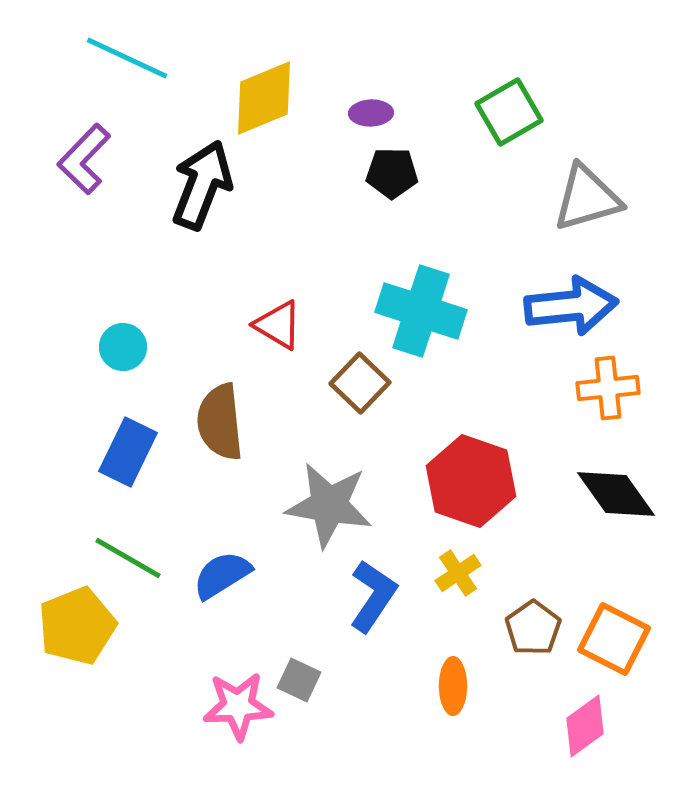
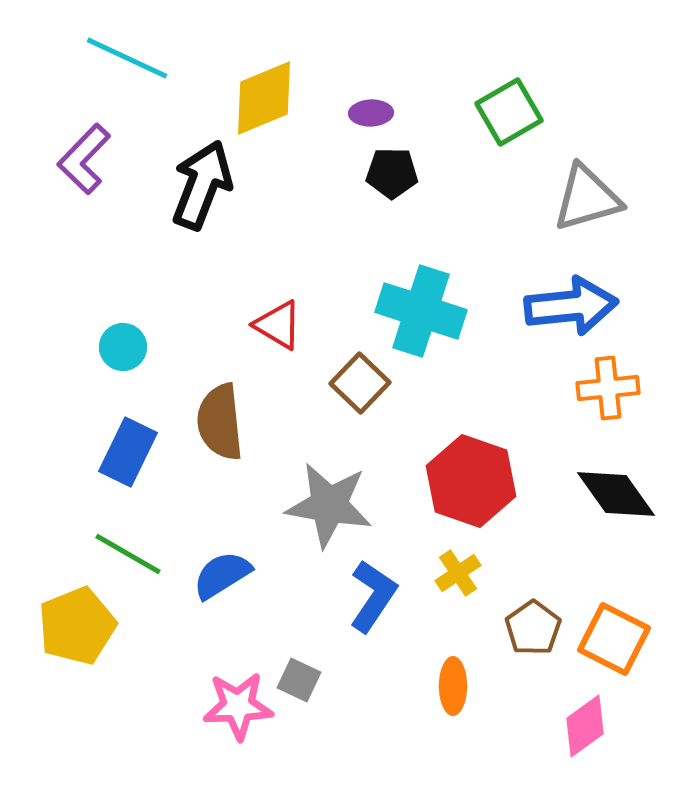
green line: moved 4 px up
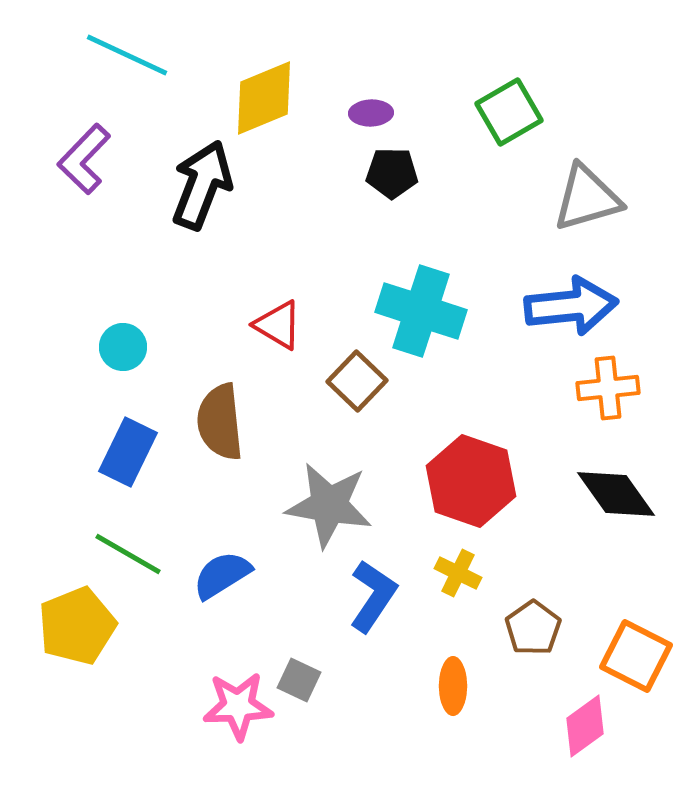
cyan line: moved 3 px up
brown square: moved 3 px left, 2 px up
yellow cross: rotated 30 degrees counterclockwise
orange square: moved 22 px right, 17 px down
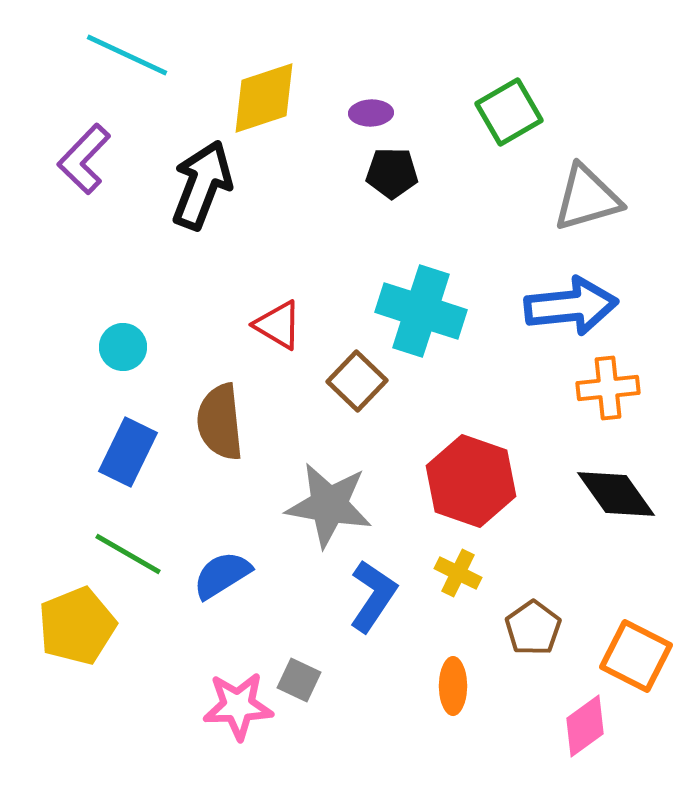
yellow diamond: rotated 4 degrees clockwise
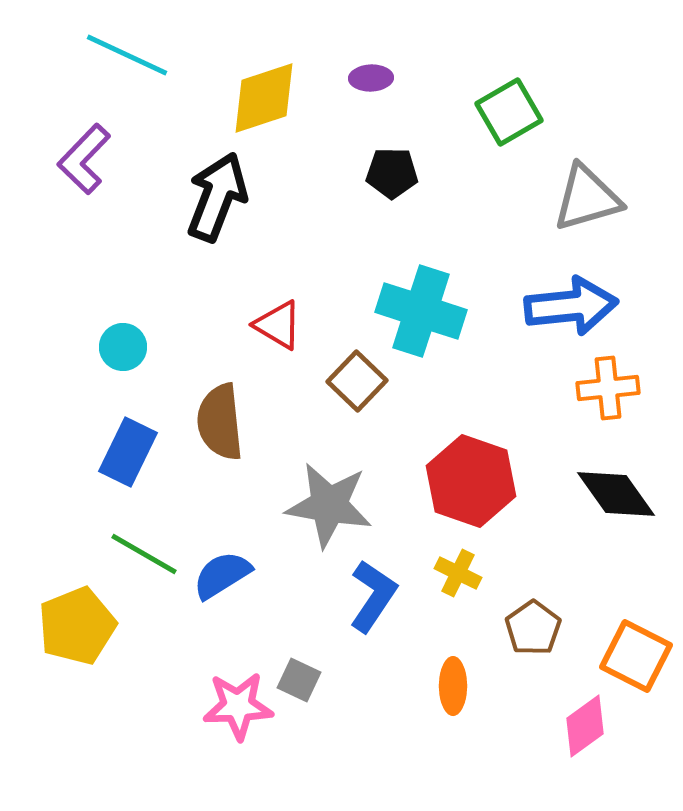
purple ellipse: moved 35 px up
black arrow: moved 15 px right, 12 px down
green line: moved 16 px right
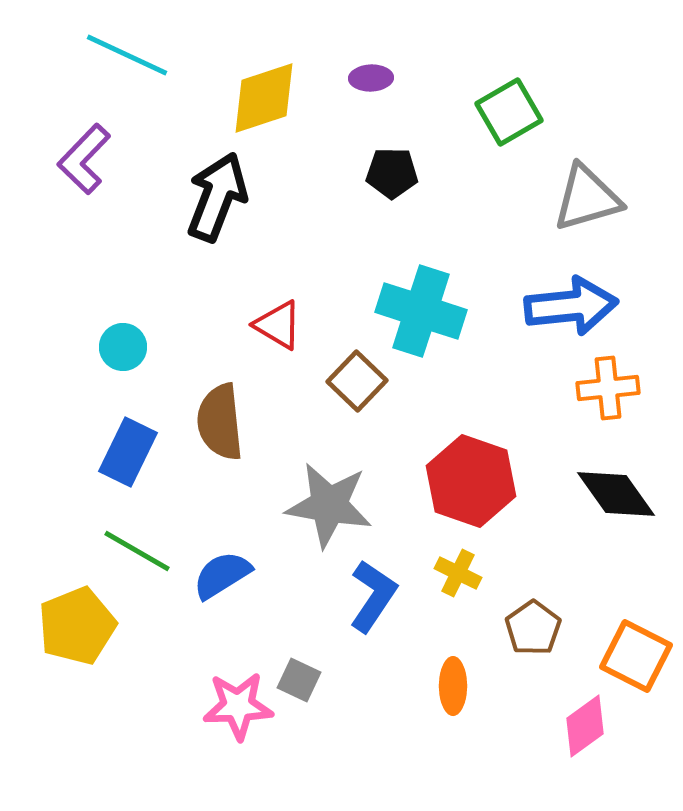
green line: moved 7 px left, 3 px up
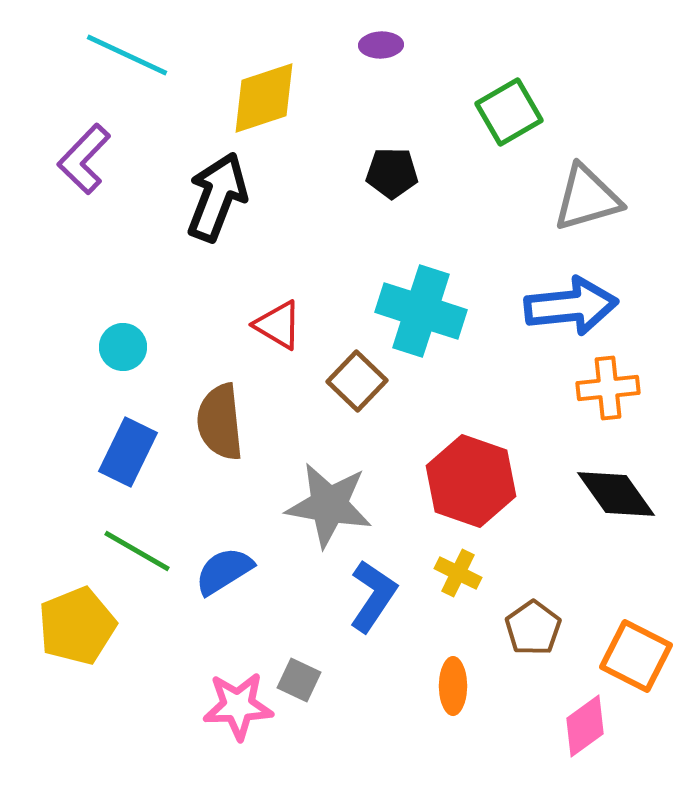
purple ellipse: moved 10 px right, 33 px up
blue semicircle: moved 2 px right, 4 px up
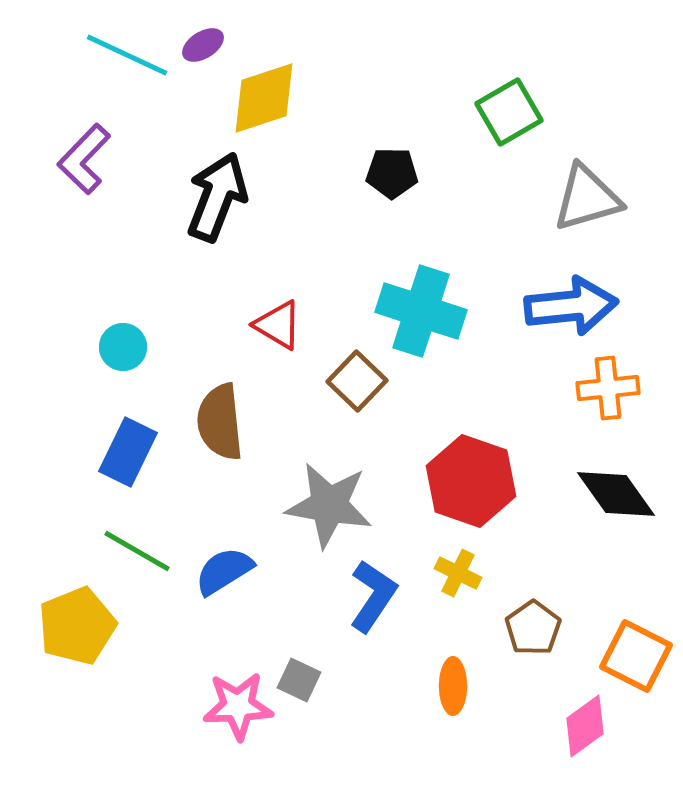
purple ellipse: moved 178 px left; rotated 30 degrees counterclockwise
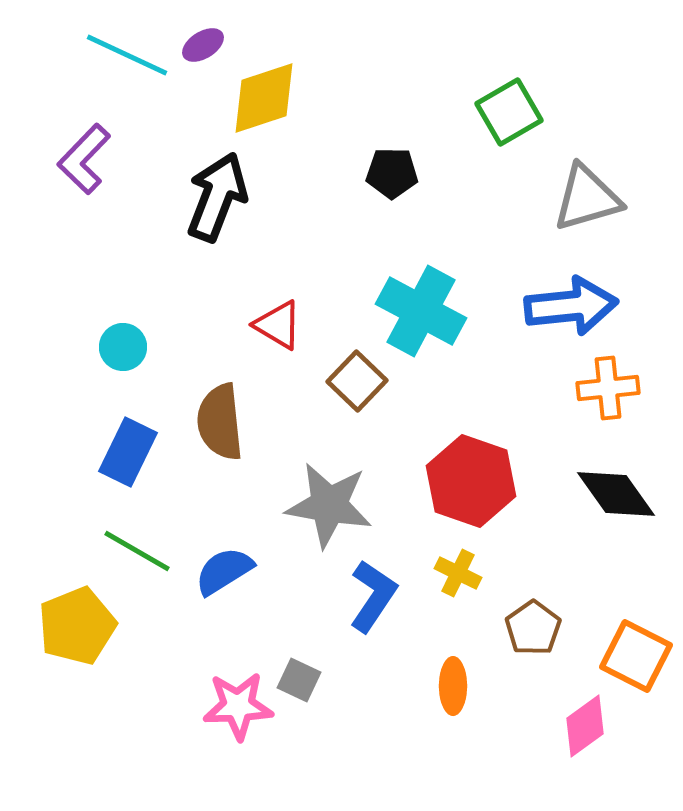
cyan cross: rotated 10 degrees clockwise
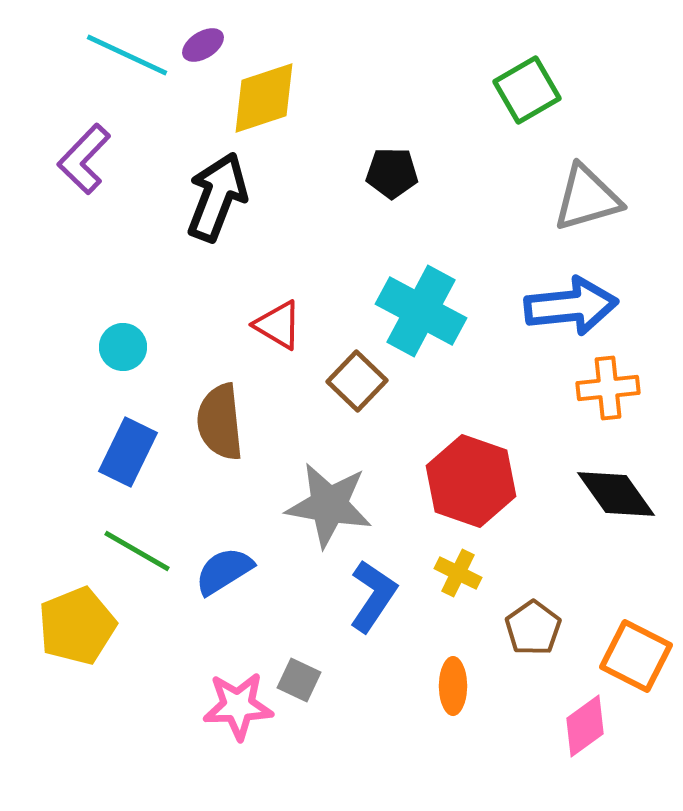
green square: moved 18 px right, 22 px up
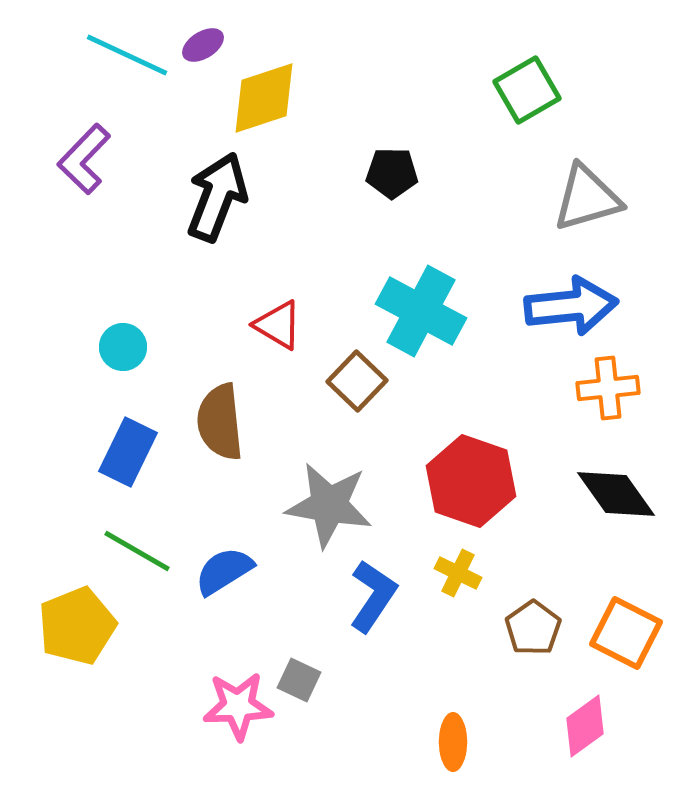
orange square: moved 10 px left, 23 px up
orange ellipse: moved 56 px down
